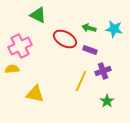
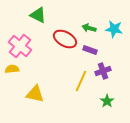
pink cross: rotated 25 degrees counterclockwise
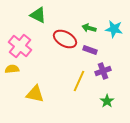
yellow line: moved 2 px left
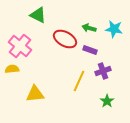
yellow triangle: rotated 18 degrees counterclockwise
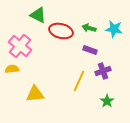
red ellipse: moved 4 px left, 8 px up; rotated 15 degrees counterclockwise
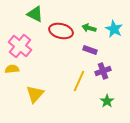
green triangle: moved 3 px left, 1 px up
cyan star: rotated 18 degrees clockwise
yellow triangle: rotated 42 degrees counterclockwise
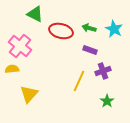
yellow triangle: moved 6 px left
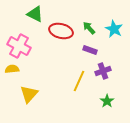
green arrow: rotated 32 degrees clockwise
pink cross: moved 1 px left; rotated 10 degrees counterclockwise
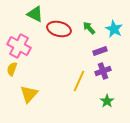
red ellipse: moved 2 px left, 2 px up
purple rectangle: moved 10 px right, 1 px down; rotated 40 degrees counterclockwise
yellow semicircle: rotated 64 degrees counterclockwise
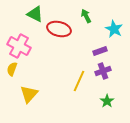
green arrow: moved 3 px left, 12 px up; rotated 16 degrees clockwise
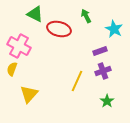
yellow line: moved 2 px left
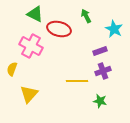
pink cross: moved 12 px right
yellow line: rotated 65 degrees clockwise
green star: moved 7 px left; rotated 24 degrees counterclockwise
